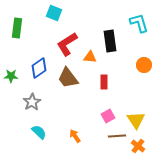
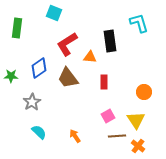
orange circle: moved 27 px down
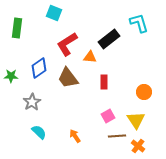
black rectangle: moved 1 px left, 2 px up; rotated 60 degrees clockwise
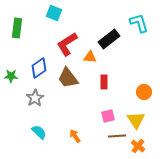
gray star: moved 3 px right, 4 px up
pink square: rotated 16 degrees clockwise
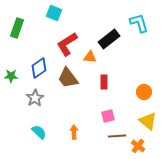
green rectangle: rotated 12 degrees clockwise
yellow triangle: moved 12 px right, 1 px down; rotated 18 degrees counterclockwise
orange arrow: moved 1 px left, 4 px up; rotated 32 degrees clockwise
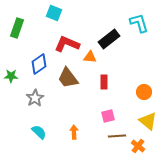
red L-shape: rotated 55 degrees clockwise
blue diamond: moved 4 px up
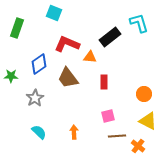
black rectangle: moved 1 px right, 2 px up
orange circle: moved 2 px down
yellow triangle: rotated 12 degrees counterclockwise
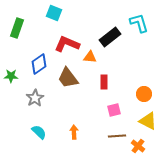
pink square: moved 6 px right, 6 px up
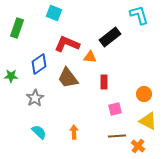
cyan L-shape: moved 8 px up
pink square: moved 1 px right, 1 px up
